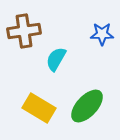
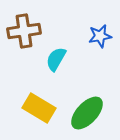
blue star: moved 2 px left, 2 px down; rotated 10 degrees counterclockwise
green ellipse: moved 7 px down
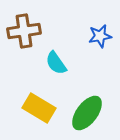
cyan semicircle: moved 4 px down; rotated 65 degrees counterclockwise
green ellipse: rotated 6 degrees counterclockwise
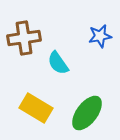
brown cross: moved 7 px down
cyan semicircle: moved 2 px right
yellow rectangle: moved 3 px left
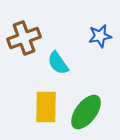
brown cross: rotated 12 degrees counterclockwise
yellow rectangle: moved 10 px right, 1 px up; rotated 60 degrees clockwise
green ellipse: moved 1 px left, 1 px up
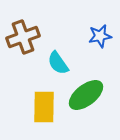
brown cross: moved 1 px left, 1 px up
yellow rectangle: moved 2 px left
green ellipse: moved 17 px up; rotated 15 degrees clockwise
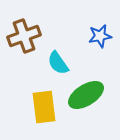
brown cross: moved 1 px right, 1 px up
green ellipse: rotated 6 degrees clockwise
yellow rectangle: rotated 8 degrees counterclockwise
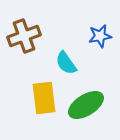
cyan semicircle: moved 8 px right
green ellipse: moved 10 px down
yellow rectangle: moved 9 px up
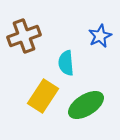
blue star: rotated 15 degrees counterclockwise
cyan semicircle: rotated 30 degrees clockwise
yellow rectangle: moved 1 px left, 2 px up; rotated 40 degrees clockwise
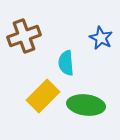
blue star: moved 1 px right, 2 px down; rotated 20 degrees counterclockwise
yellow rectangle: rotated 12 degrees clockwise
green ellipse: rotated 39 degrees clockwise
